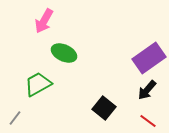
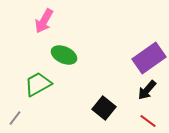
green ellipse: moved 2 px down
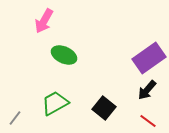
green trapezoid: moved 17 px right, 19 px down
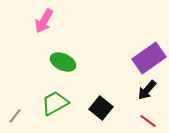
green ellipse: moved 1 px left, 7 px down
black square: moved 3 px left
gray line: moved 2 px up
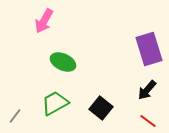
purple rectangle: moved 9 px up; rotated 72 degrees counterclockwise
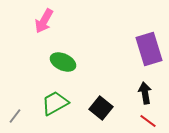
black arrow: moved 2 px left, 3 px down; rotated 130 degrees clockwise
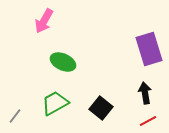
red line: rotated 66 degrees counterclockwise
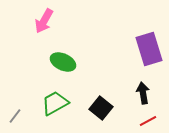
black arrow: moved 2 px left
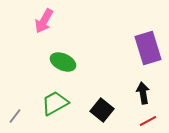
purple rectangle: moved 1 px left, 1 px up
black square: moved 1 px right, 2 px down
